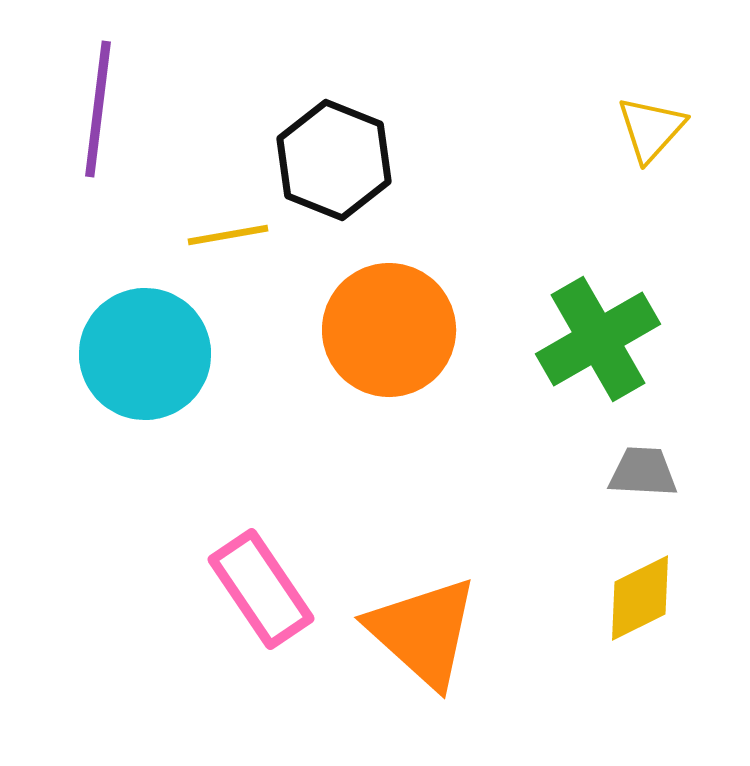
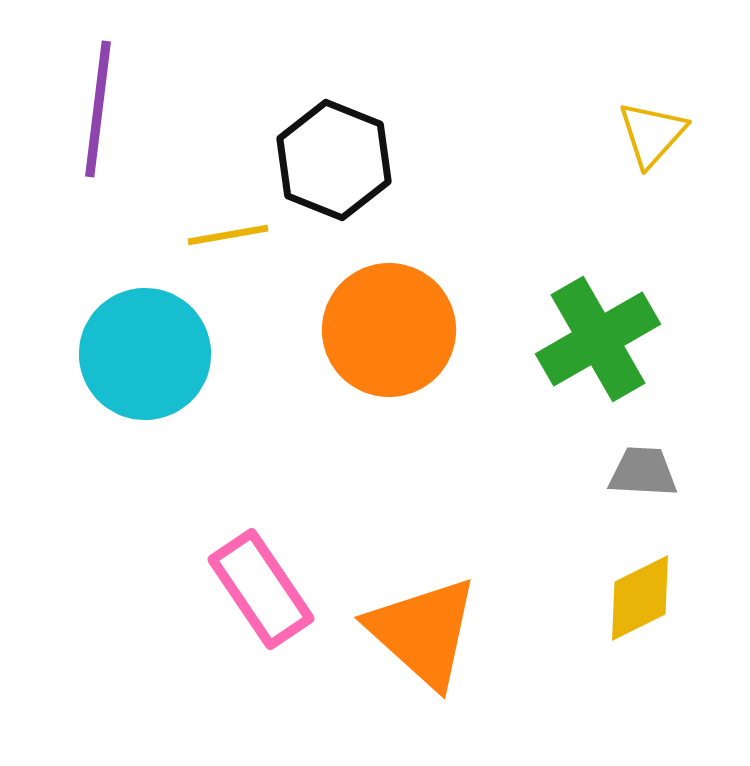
yellow triangle: moved 1 px right, 5 px down
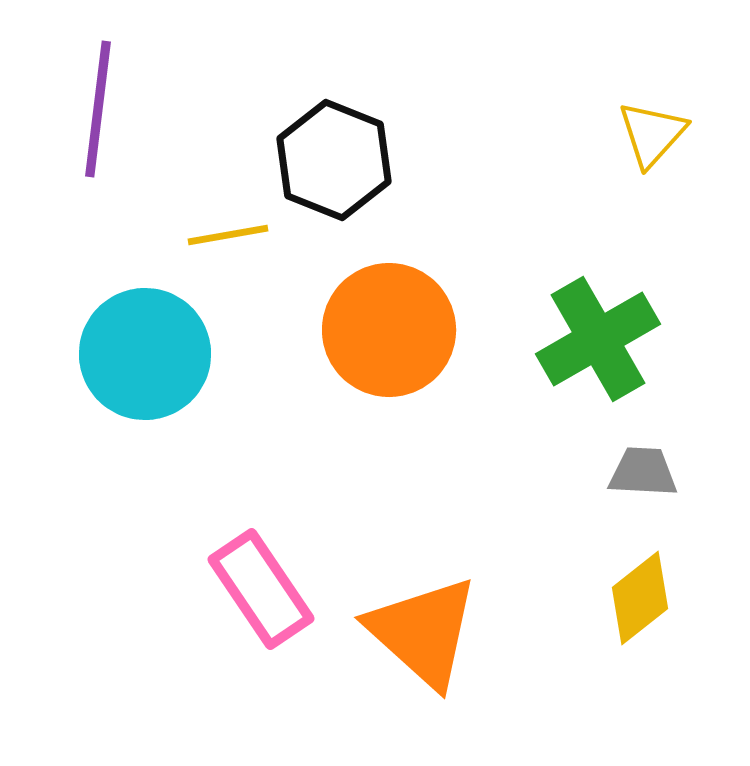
yellow diamond: rotated 12 degrees counterclockwise
